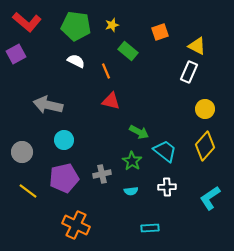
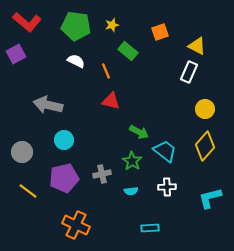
cyan L-shape: rotated 20 degrees clockwise
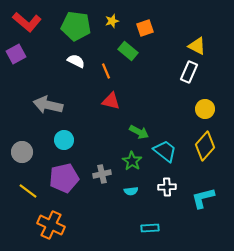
yellow star: moved 4 px up
orange square: moved 15 px left, 4 px up
cyan L-shape: moved 7 px left
orange cross: moved 25 px left
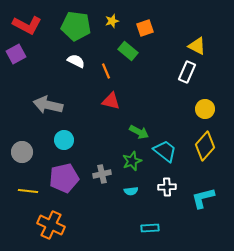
red L-shape: moved 3 px down; rotated 12 degrees counterclockwise
white rectangle: moved 2 px left
green star: rotated 18 degrees clockwise
yellow line: rotated 30 degrees counterclockwise
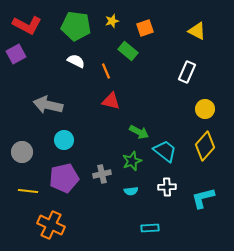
yellow triangle: moved 15 px up
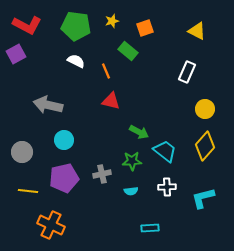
green star: rotated 18 degrees clockwise
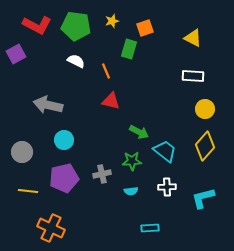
red L-shape: moved 10 px right
yellow triangle: moved 4 px left, 7 px down
green rectangle: moved 1 px right, 2 px up; rotated 66 degrees clockwise
white rectangle: moved 6 px right, 4 px down; rotated 70 degrees clockwise
orange cross: moved 3 px down
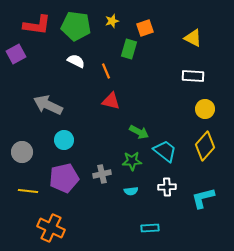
red L-shape: rotated 20 degrees counterclockwise
gray arrow: rotated 12 degrees clockwise
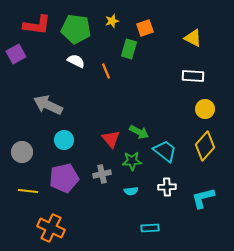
green pentagon: moved 3 px down
red triangle: moved 38 px down; rotated 36 degrees clockwise
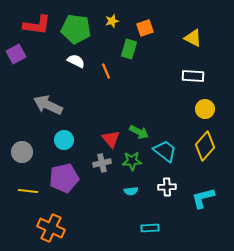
gray cross: moved 11 px up
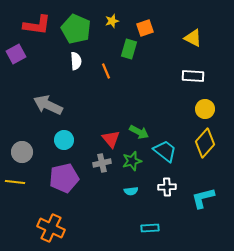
green pentagon: rotated 16 degrees clockwise
white semicircle: rotated 60 degrees clockwise
yellow diamond: moved 3 px up
green star: rotated 12 degrees counterclockwise
yellow line: moved 13 px left, 9 px up
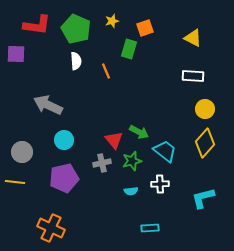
purple square: rotated 30 degrees clockwise
red triangle: moved 3 px right, 1 px down
white cross: moved 7 px left, 3 px up
